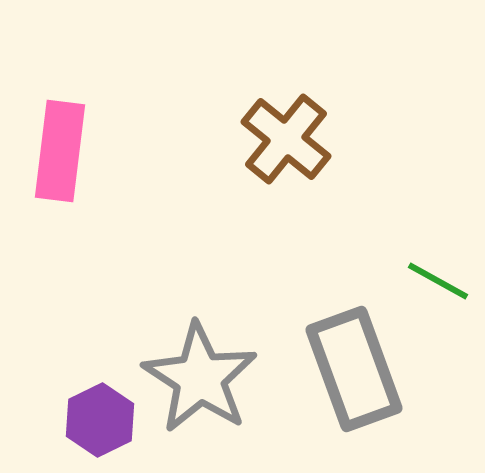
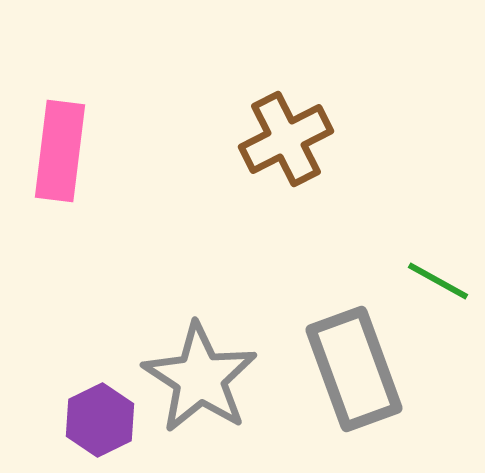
brown cross: rotated 24 degrees clockwise
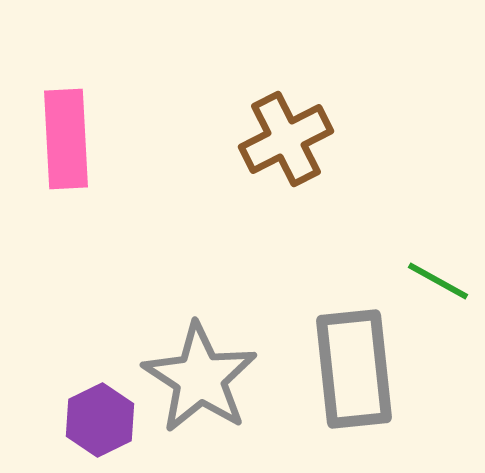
pink rectangle: moved 6 px right, 12 px up; rotated 10 degrees counterclockwise
gray rectangle: rotated 14 degrees clockwise
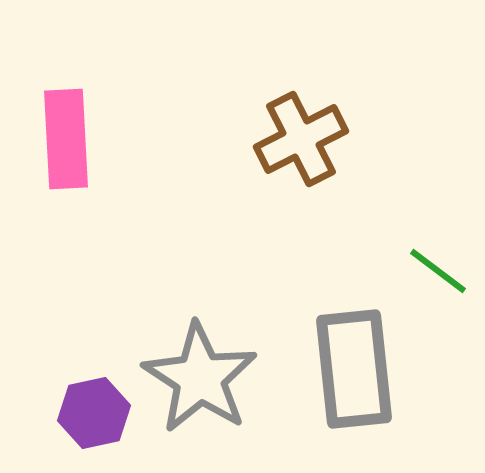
brown cross: moved 15 px right
green line: moved 10 px up; rotated 8 degrees clockwise
purple hexagon: moved 6 px left, 7 px up; rotated 14 degrees clockwise
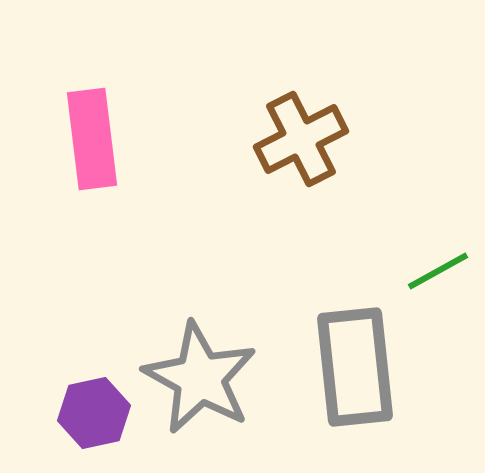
pink rectangle: moved 26 px right; rotated 4 degrees counterclockwise
green line: rotated 66 degrees counterclockwise
gray rectangle: moved 1 px right, 2 px up
gray star: rotated 4 degrees counterclockwise
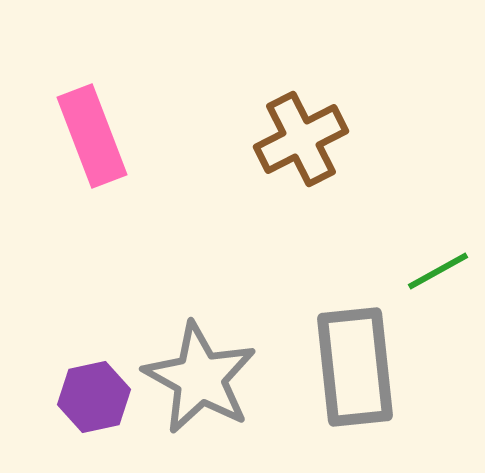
pink rectangle: moved 3 px up; rotated 14 degrees counterclockwise
purple hexagon: moved 16 px up
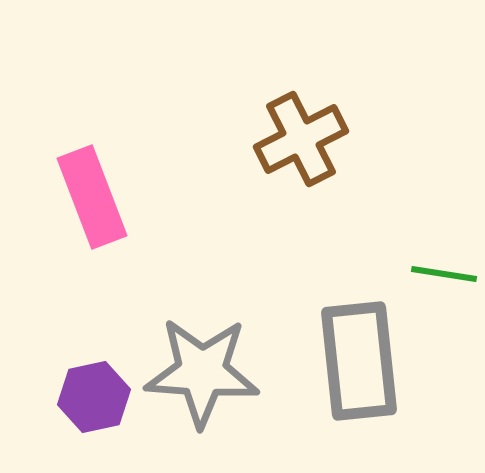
pink rectangle: moved 61 px down
green line: moved 6 px right, 3 px down; rotated 38 degrees clockwise
gray rectangle: moved 4 px right, 6 px up
gray star: moved 2 px right, 6 px up; rotated 25 degrees counterclockwise
